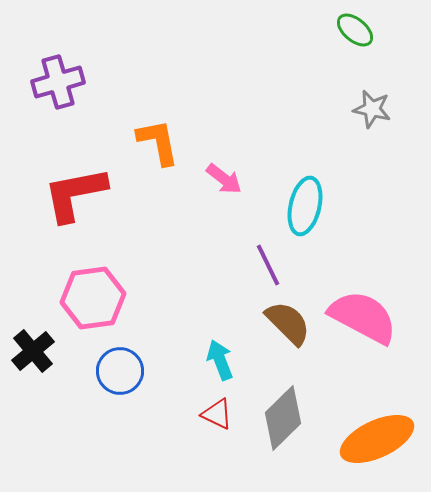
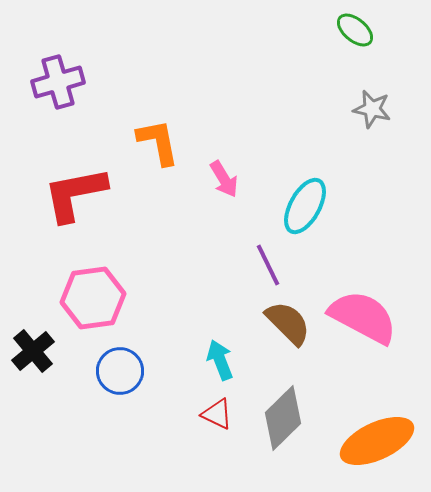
pink arrow: rotated 21 degrees clockwise
cyan ellipse: rotated 16 degrees clockwise
orange ellipse: moved 2 px down
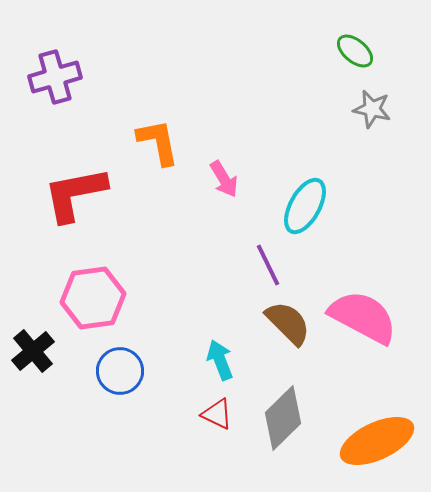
green ellipse: moved 21 px down
purple cross: moved 3 px left, 5 px up
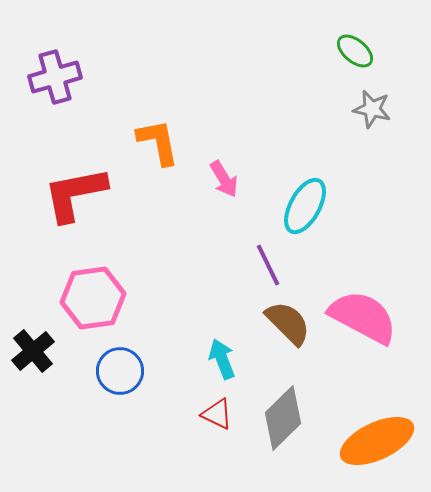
cyan arrow: moved 2 px right, 1 px up
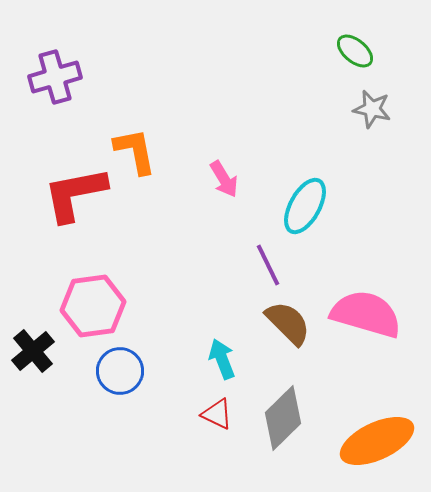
orange L-shape: moved 23 px left, 9 px down
pink hexagon: moved 8 px down
pink semicircle: moved 3 px right, 3 px up; rotated 12 degrees counterclockwise
